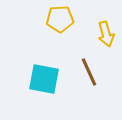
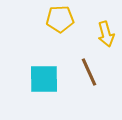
cyan square: rotated 12 degrees counterclockwise
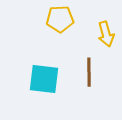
brown line: rotated 24 degrees clockwise
cyan square: rotated 8 degrees clockwise
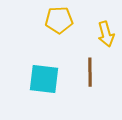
yellow pentagon: moved 1 px left, 1 px down
brown line: moved 1 px right
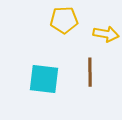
yellow pentagon: moved 5 px right
yellow arrow: rotated 65 degrees counterclockwise
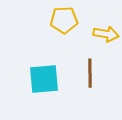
brown line: moved 1 px down
cyan square: rotated 12 degrees counterclockwise
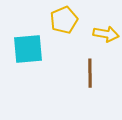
yellow pentagon: rotated 20 degrees counterclockwise
cyan square: moved 16 px left, 30 px up
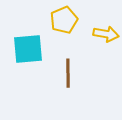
brown line: moved 22 px left
